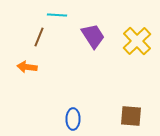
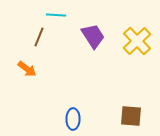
cyan line: moved 1 px left
orange arrow: moved 2 px down; rotated 150 degrees counterclockwise
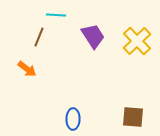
brown square: moved 2 px right, 1 px down
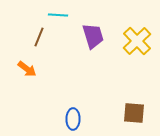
cyan line: moved 2 px right
purple trapezoid: rotated 16 degrees clockwise
brown square: moved 1 px right, 4 px up
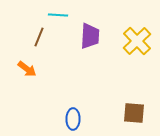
purple trapezoid: moved 3 px left; rotated 20 degrees clockwise
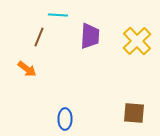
blue ellipse: moved 8 px left
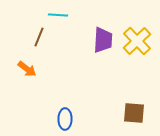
purple trapezoid: moved 13 px right, 4 px down
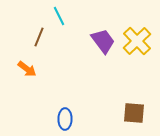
cyan line: moved 1 px right, 1 px down; rotated 60 degrees clockwise
purple trapezoid: moved 1 px down; rotated 40 degrees counterclockwise
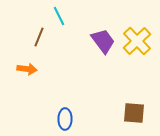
orange arrow: rotated 30 degrees counterclockwise
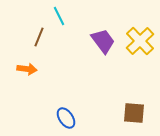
yellow cross: moved 3 px right
blue ellipse: moved 1 px right, 1 px up; rotated 35 degrees counterclockwise
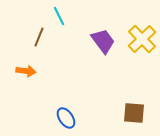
yellow cross: moved 2 px right, 2 px up
orange arrow: moved 1 px left, 2 px down
